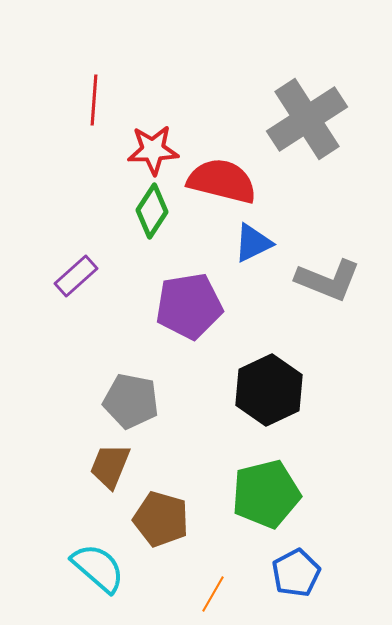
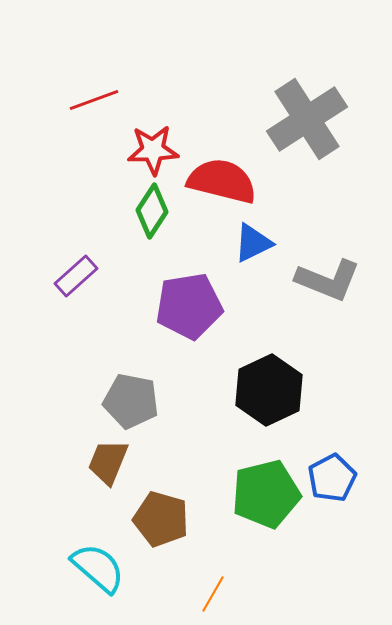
red line: rotated 66 degrees clockwise
brown trapezoid: moved 2 px left, 4 px up
blue pentagon: moved 36 px right, 95 px up
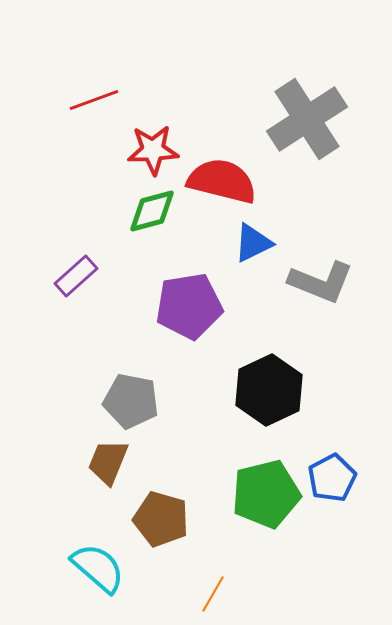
green diamond: rotated 42 degrees clockwise
gray L-shape: moved 7 px left, 2 px down
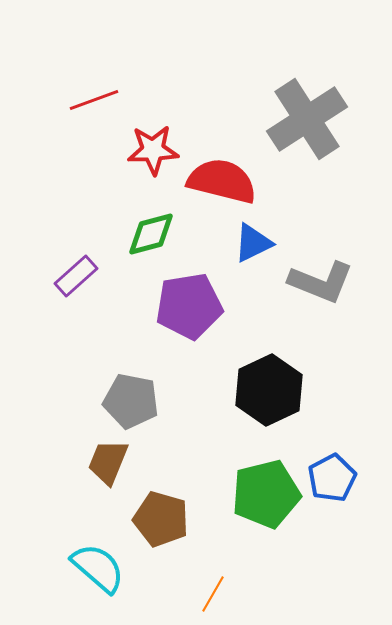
green diamond: moved 1 px left, 23 px down
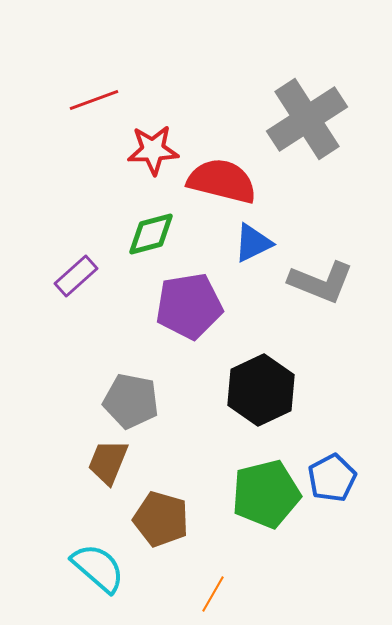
black hexagon: moved 8 px left
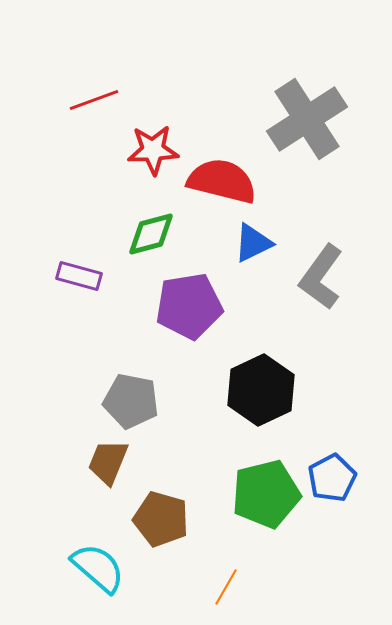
purple rectangle: moved 3 px right; rotated 57 degrees clockwise
gray L-shape: moved 5 px up; rotated 104 degrees clockwise
orange line: moved 13 px right, 7 px up
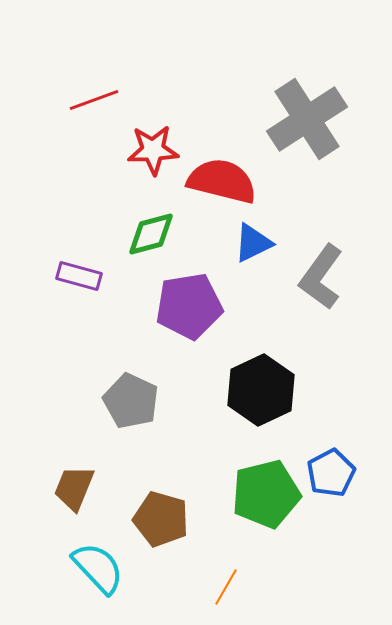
gray pentagon: rotated 14 degrees clockwise
brown trapezoid: moved 34 px left, 26 px down
blue pentagon: moved 1 px left, 5 px up
cyan semicircle: rotated 6 degrees clockwise
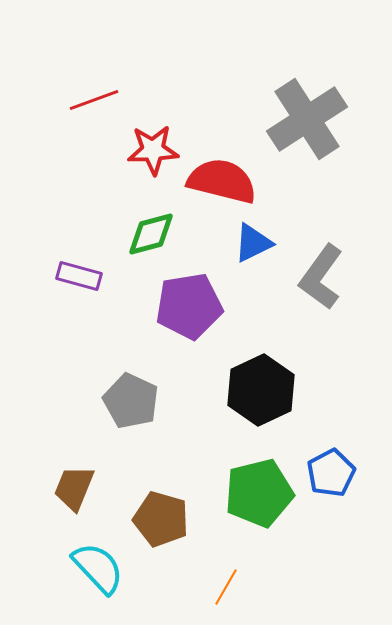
green pentagon: moved 7 px left, 1 px up
